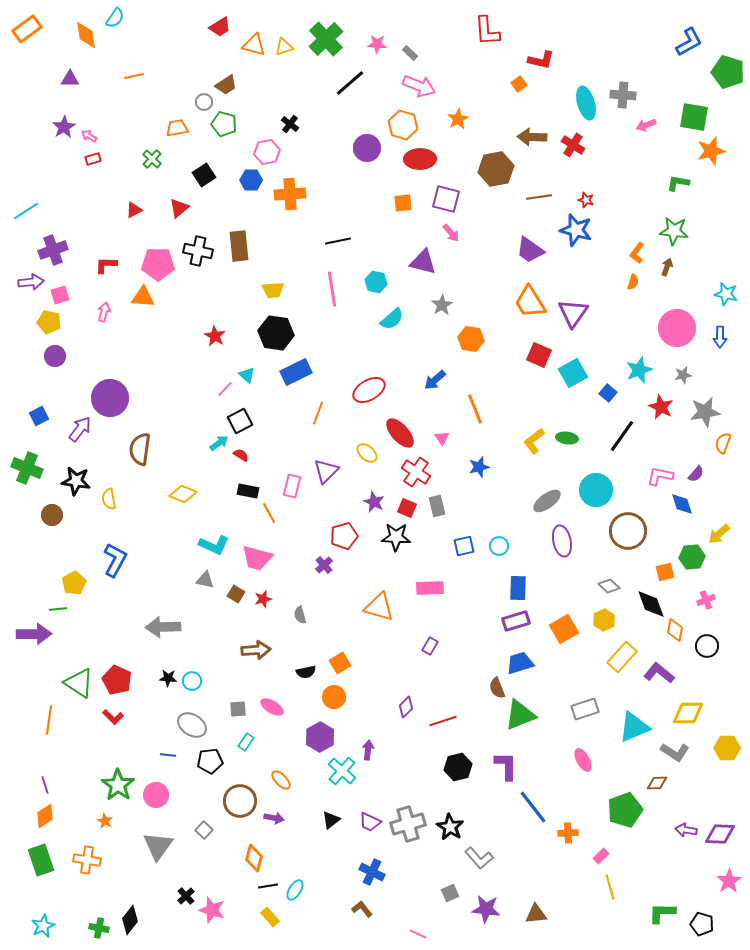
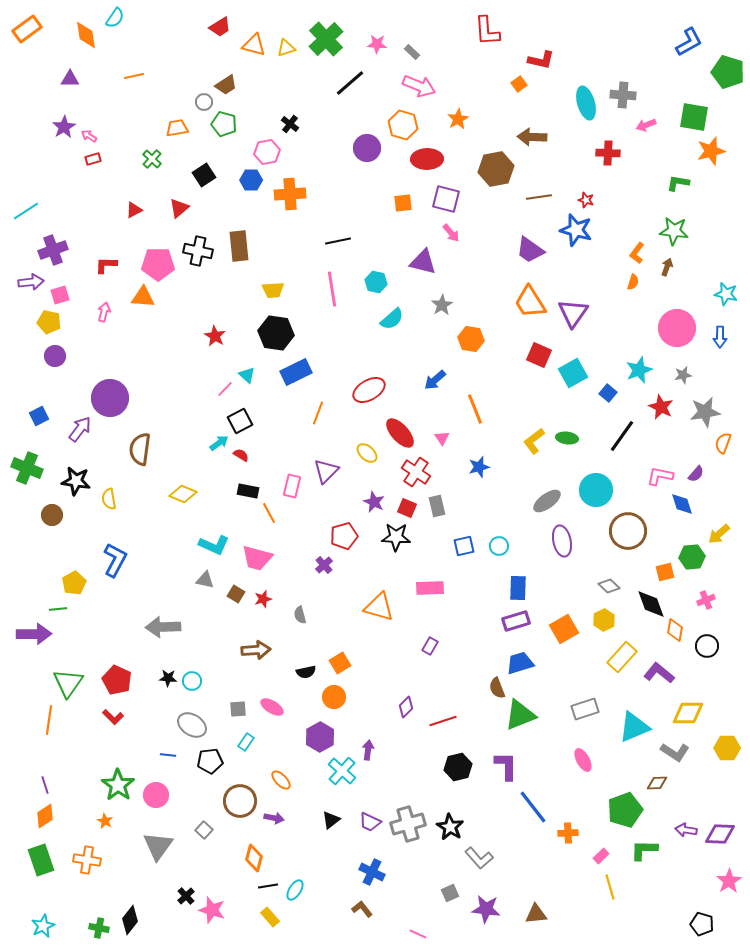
yellow triangle at (284, 47): moved 2 px right, 1 px down
gray rectangle at (410, 53): moved 2 px right, 1 px up
red cross at (573, 145): moved 35 px right, 8 px down; rotated 30 degrees counterclockwise
red ellipse at (420, 159): moved 7 px right
green triangle at (79, 683): moved 11 px left; rotated 32 degrees clockwise
green L-shape at (662, 913): moved 18 px left, 63 px up
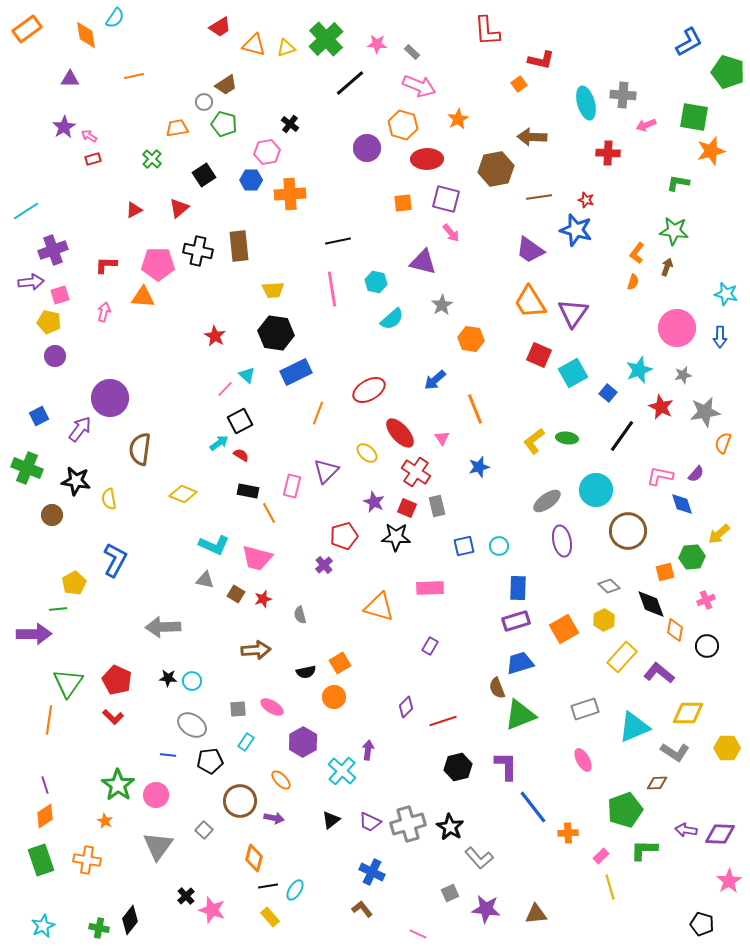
purple hexagon at (320, 737): moved 17 px left, 5 px down
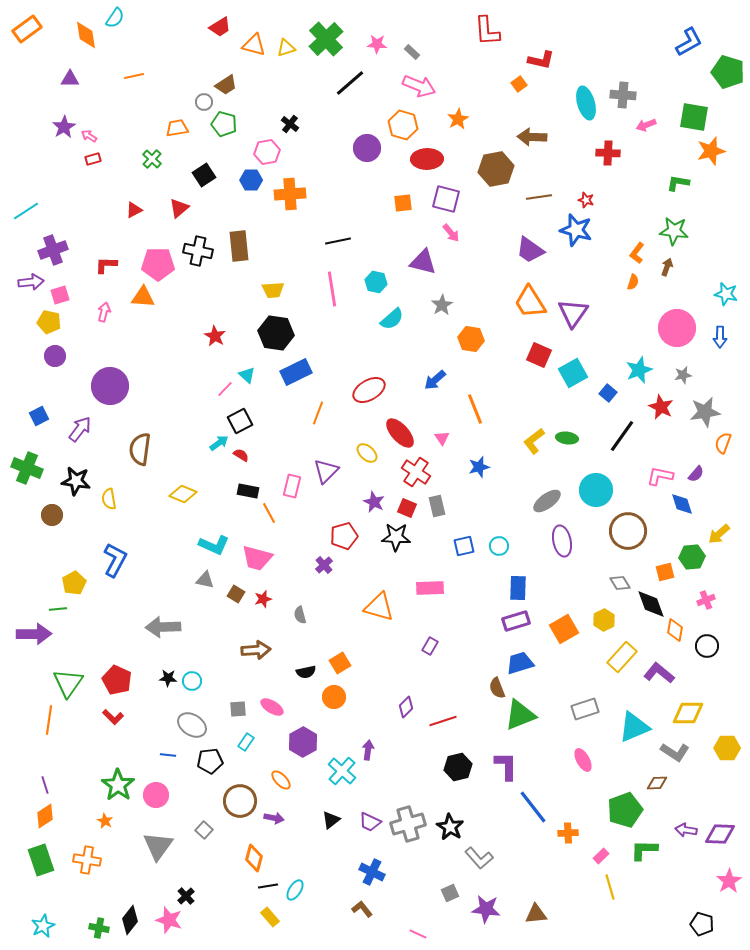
purple circle at (110, 398): moved 12 px up
gray diamond at (609, 586): moved 11 px right, 3 px up; rotated 15 degrees clockwise
pink star at (212, 910): moved 43 px left, 10 px down
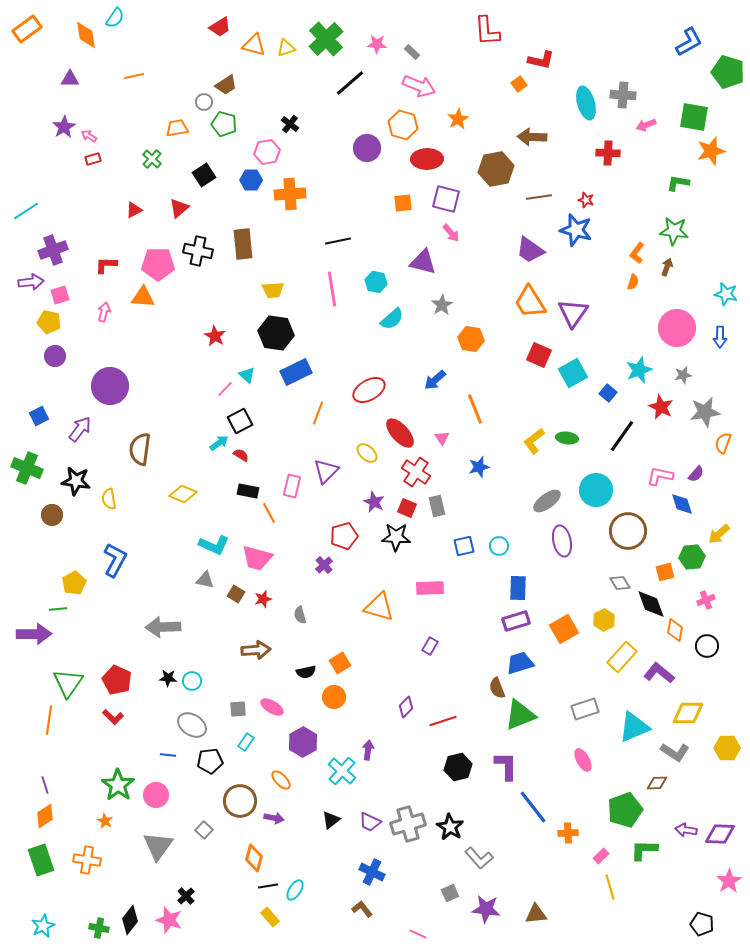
brown rectangle at (239, 246): moved 4 px right, 2 px up
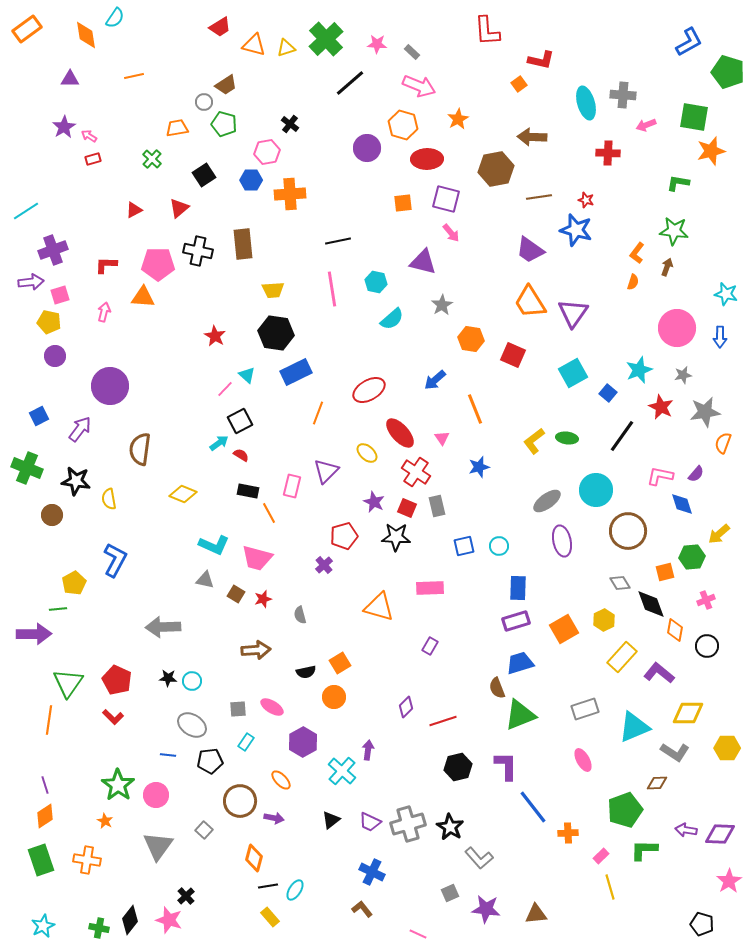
red square at (539, 355): moved 26 px left
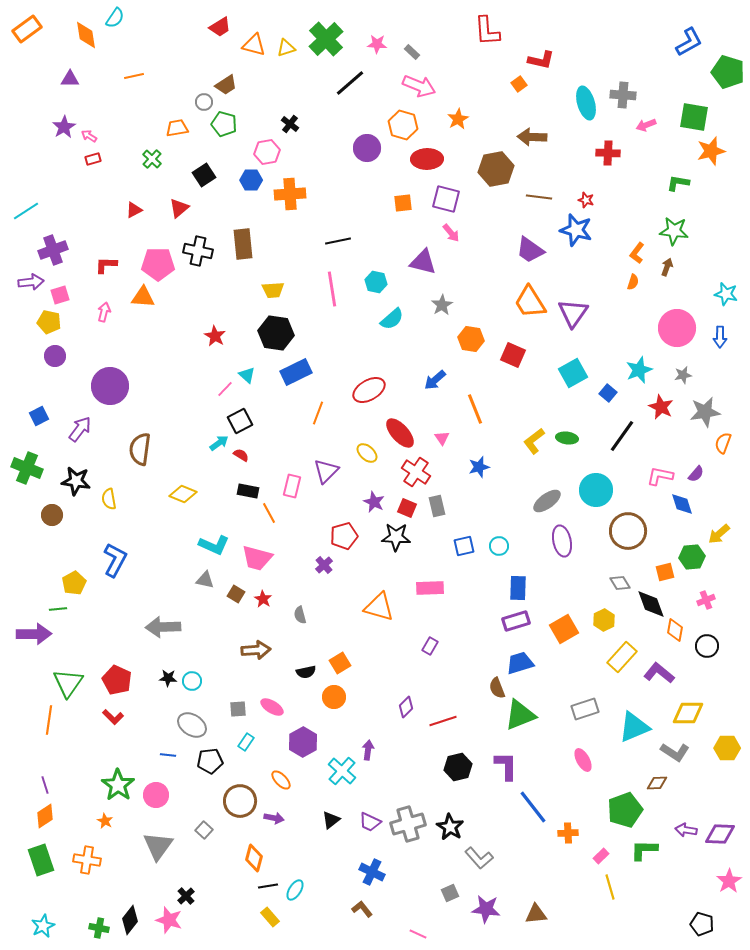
brown line at (539, 197): rotated 15 degrees clockwise
red star at (263, 599): rotated 24 degrees counterclockwise
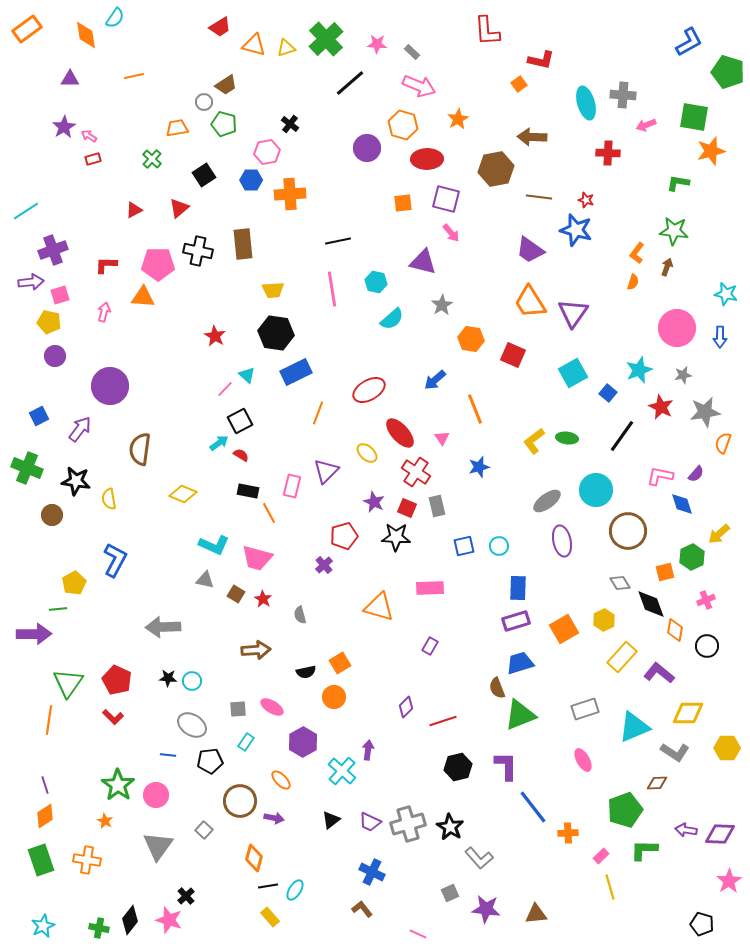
green hexagon at (692, 557): rotated 20 degrees counterclockwise
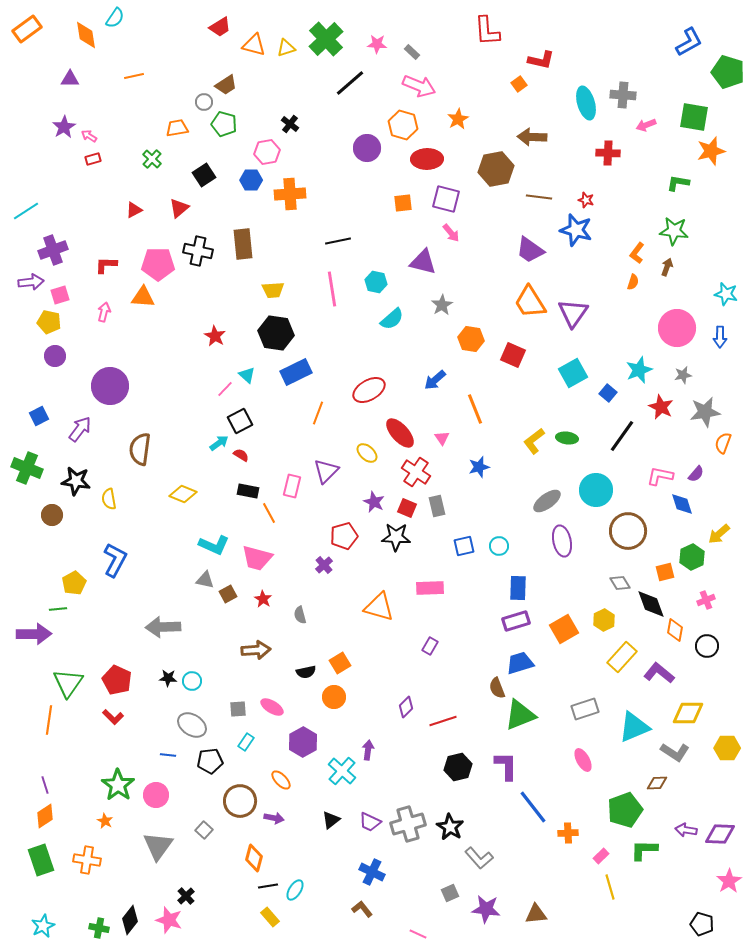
brown square at (236, 594): moved 8 px left; rotated 30 degrees clockwise
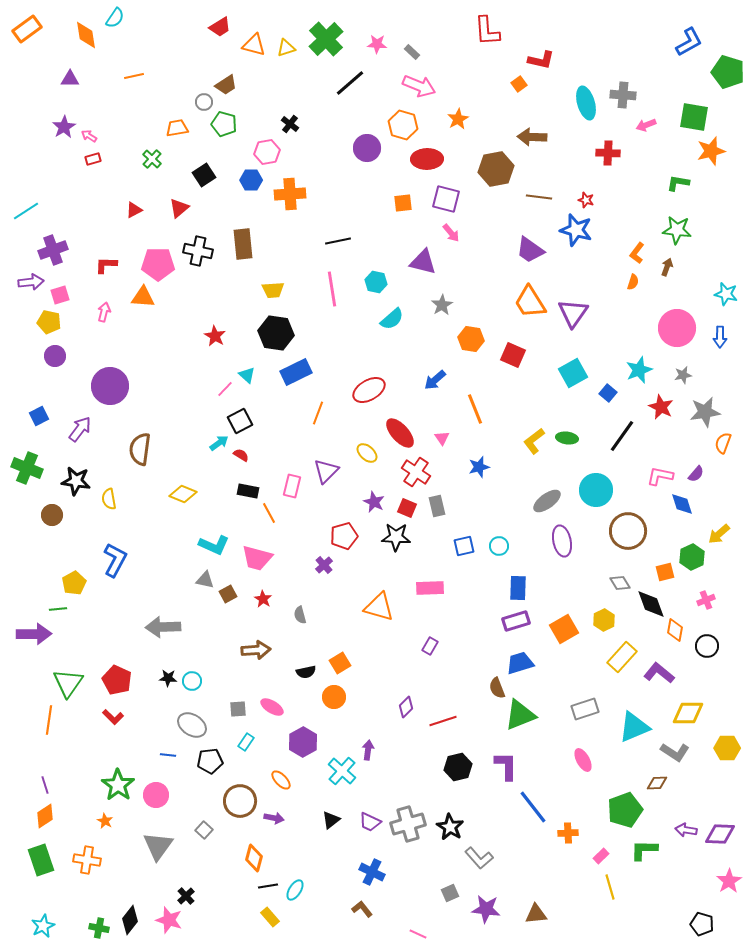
green star at (674, 231): moved 3 px right, 1 px up
